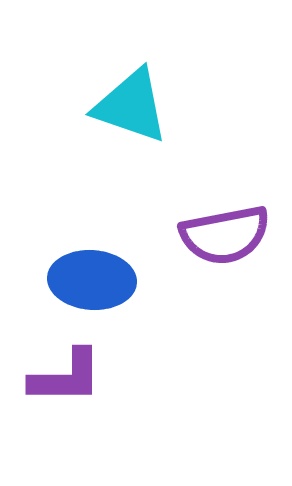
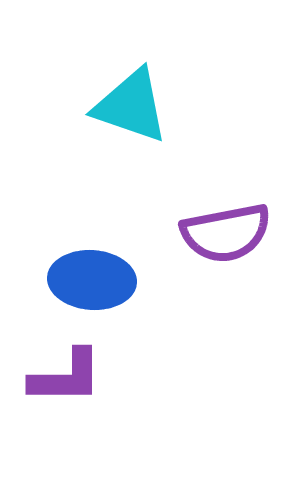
purple semicircle: moved 1 px right, 2 px up
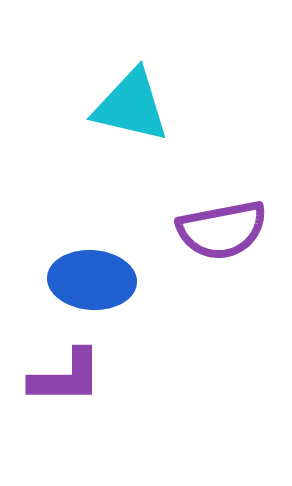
cyan triangle: rotated 6 degrees counterclockwise
purple semicircle: moved 4 px left, 3 px up
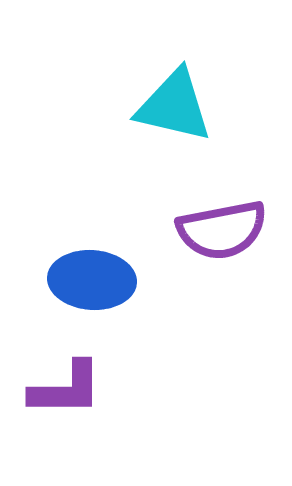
cyan triangle: moved 43 px right
purple L-shape: moved 12 px down
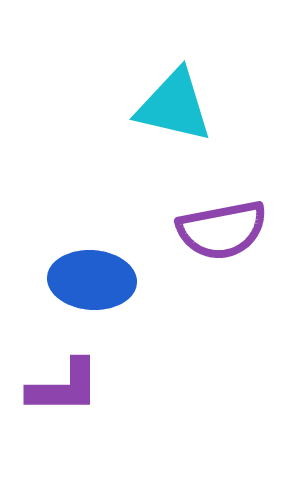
purple L-shape: moved 2 px left, 2 px up
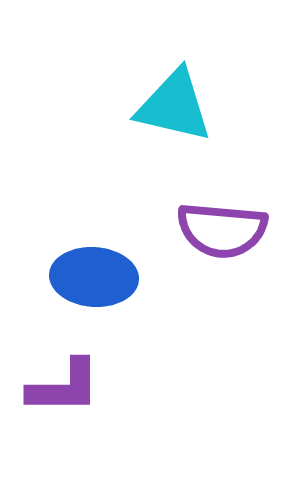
purple semicircle: rotated 16 degrees clockwise
blue ellipse: moved 2 px right, 3 px up
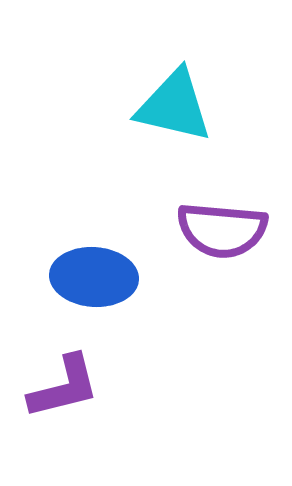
purple L-shape: rotated 14 degrees counterclockwise
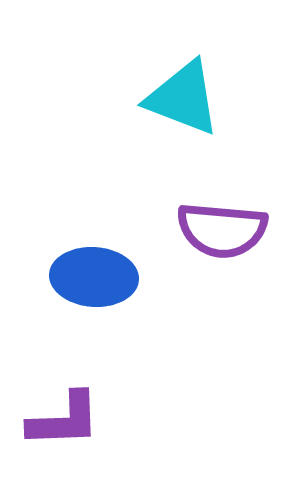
cyan triangle: moved 9 px right, 8 px up; rotated 8 degrees clockwise
purple L-shape: moved 33 px down; rotated 12 degrees clockwise
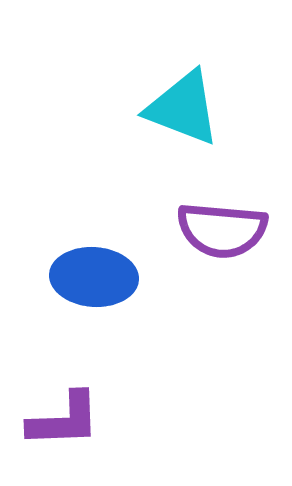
cyan triangle: moved 10 px down
